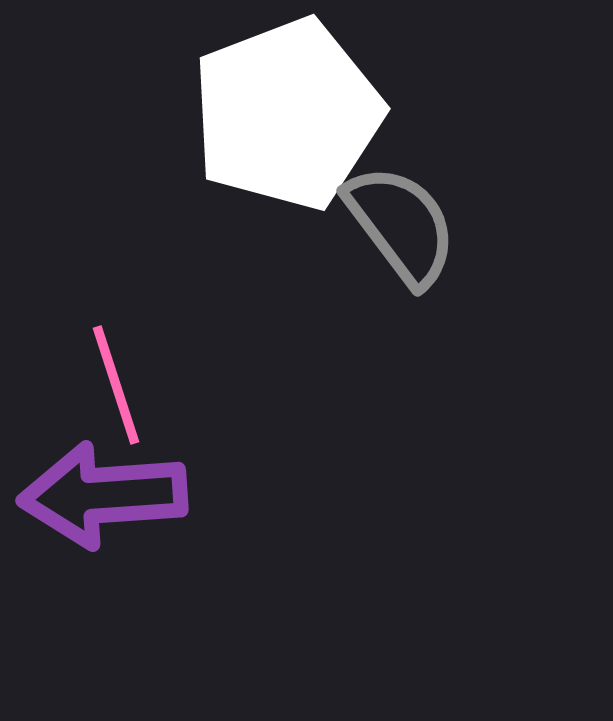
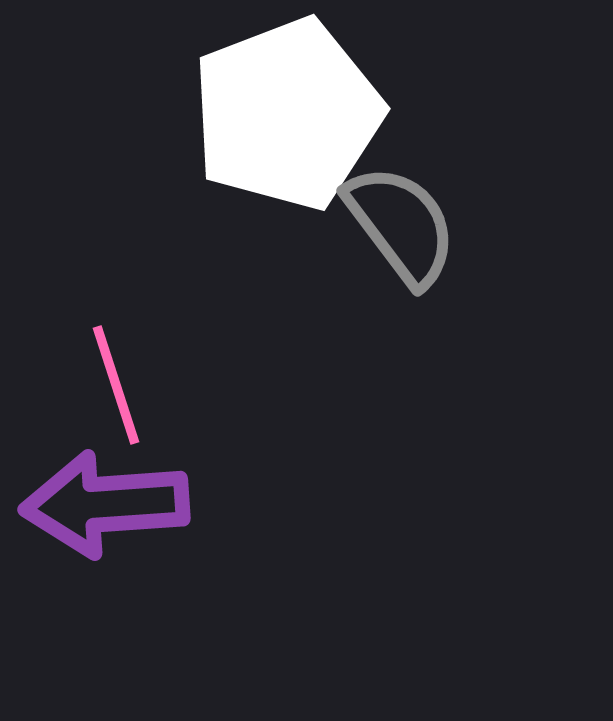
purple arrow: moved 2 px right, 9 px down
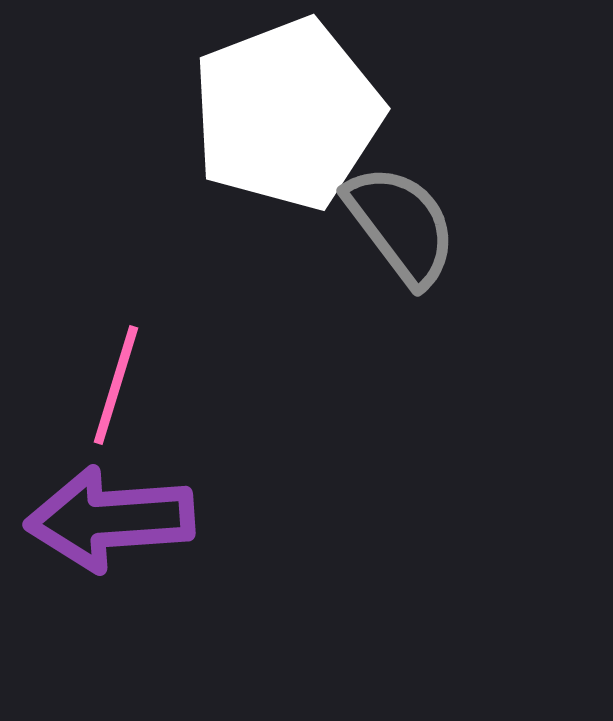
pink line: rotated 35 degrees clockwise
purple arrow: moved 5 px right, 15 px down
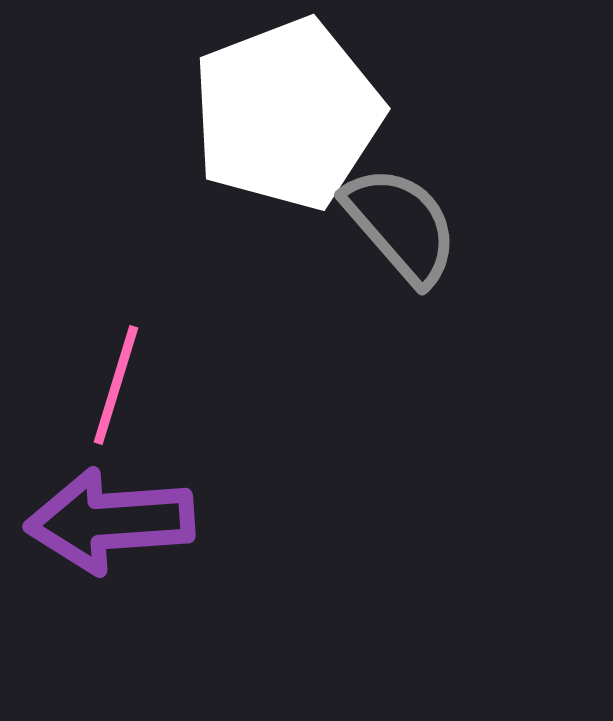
gray semicircle: rotated 4 degrees counterclockwise
purple arrow: moved 2 px down
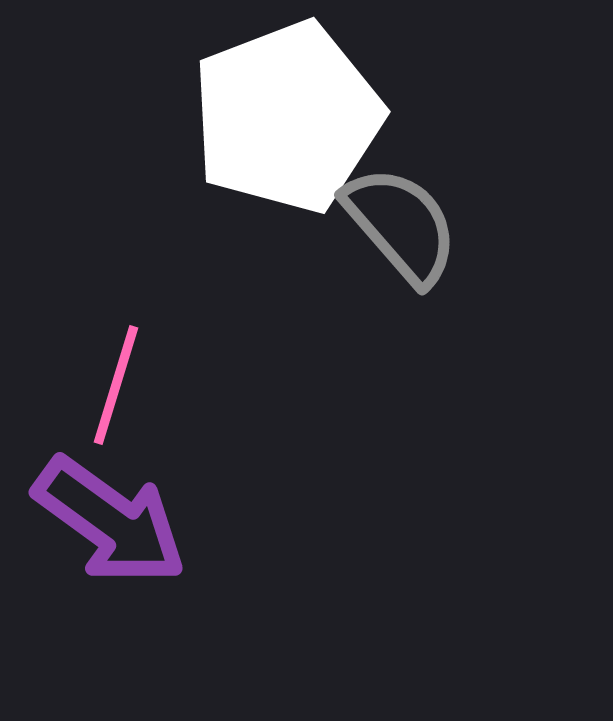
white pentagon: moved 3 px down
purple arrow: rotated 140 degrees counterclockwise
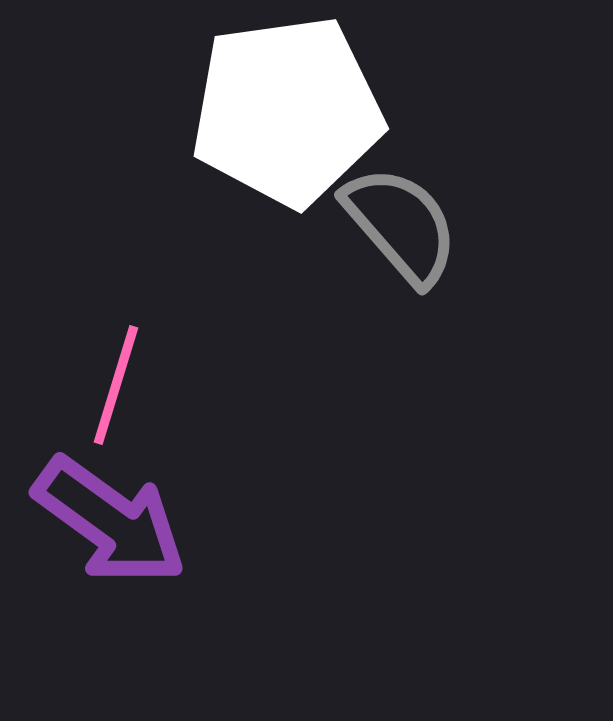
white pentagon: moved 6 px up; rotated 13 degrees clockwise
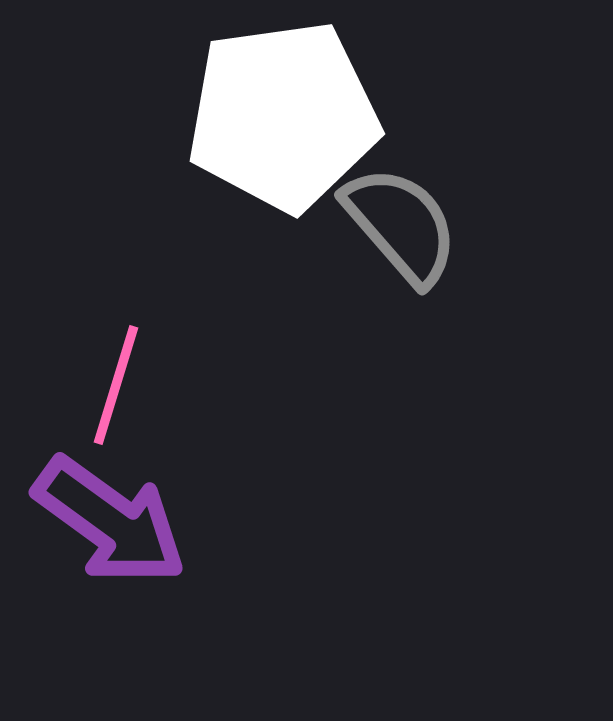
white pentagon: moved 4 px left, 5 px down
